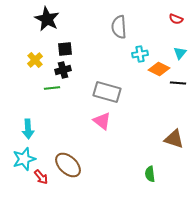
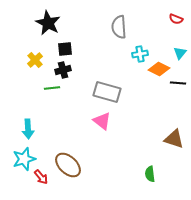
black star: moved 1 px right, 4 px down
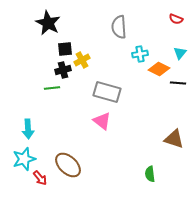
yellow cross: moved 47 px right; rotated 14 degrees clockwise
red arrow: moved 1 px left, 1 px down
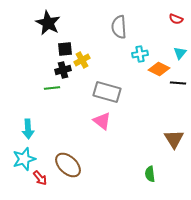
brown triangle: rotated 40 degrees clockwise
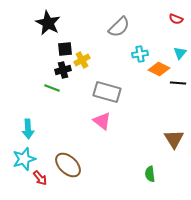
gray semicircle: rotated 130 degrees counterclockwise
green line: rotated 28 degrees clockwise
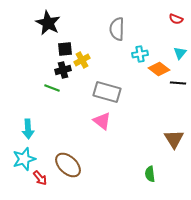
gray semicircle: moved 2 px left, 2 px down; rotated 135 degrees clockwise
orange diamond: rotated 10 degrees clockwise
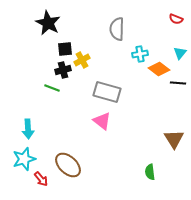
green semicircle: moved 2 px up
red arrow: moved 1 px right, 1 px down
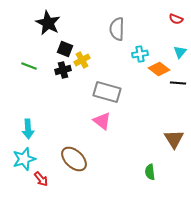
black square: rotated 28 degrees clockwise
cyan triangle: moved 1 px up
green line: moved 23 px left, 22 px up
brown ellipse: moved 6 px right, 6 px up
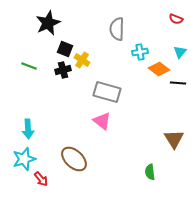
black star: rotated 20 degrees clockwise
cyan cross: moved 2 px up
yellow cross: rotated 28 degrees counterclockwise
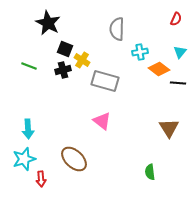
red semicircle: rotated 88 degrees counterclockwise
black star: rotated 20 degrees counterclockwise
gray rectangle: moved 2 px left, 11 px up
brown triangle: moved 5 px left, 11 px up
red arrow: rotated 35 degrees clockwise
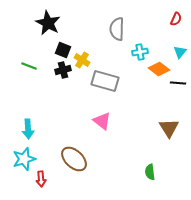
black square: moved 2 px left, 1 px down
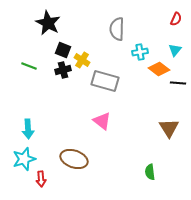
cyan triangle: moved 5 px left, 2 px up
brown ellipse: rotated 24 degrees counterclockwise
